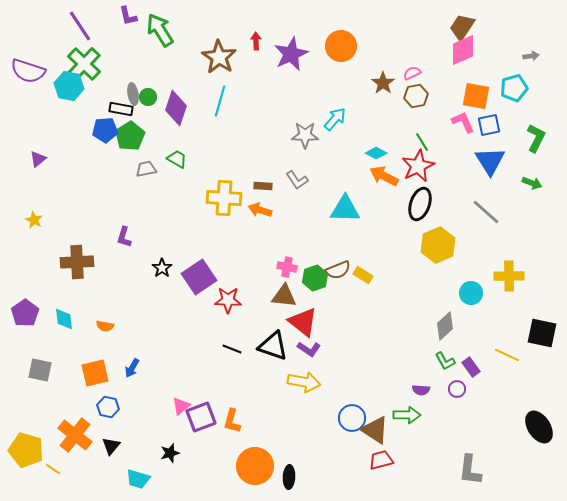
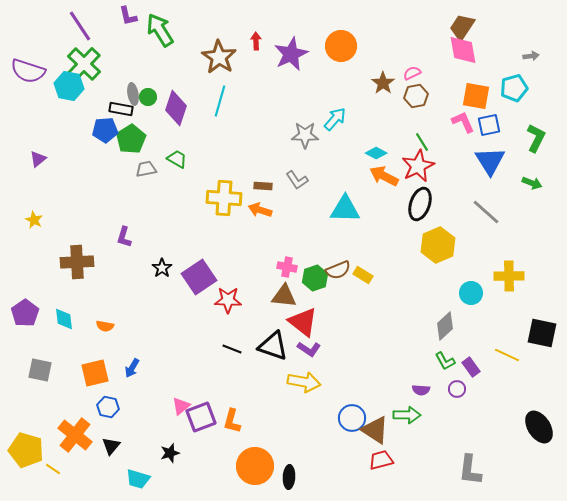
pink diamond at (463, 50): rotated 76 degrees counterclockwise
green pentagon at (130, 136): moved 1 px right, 3 px down
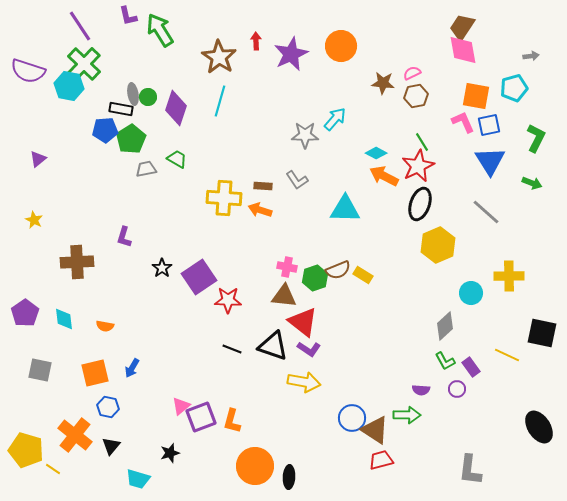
brown star at (383, 83): rotated 30 degrees counterclockwise
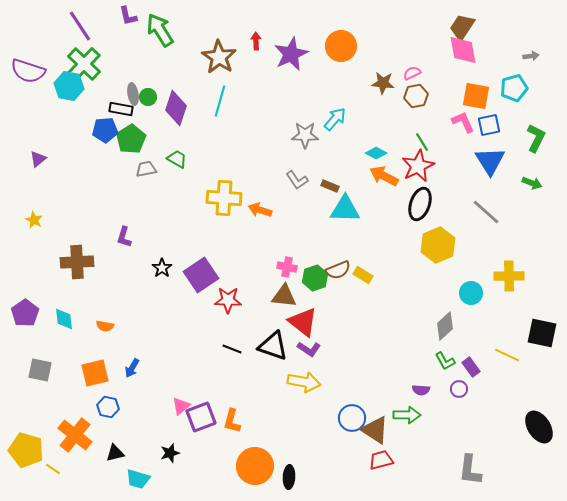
brown rectangle at (263, 186): moved 67 px right; rotated 18 degrees clockwise
purple square at (199, 277): moved 2 px right, 2 px up
purple circle at (457, 389): moved 2 px right
black triangle at (111, 446): moved 4 px right, 7 px down; rotated 36 degrees clockwise
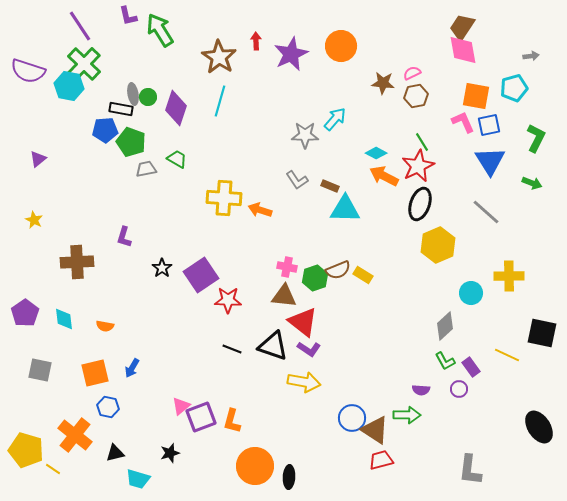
green pentagon at (131, 139): moved 3 px down; rotated 20 degrees counterclockwise
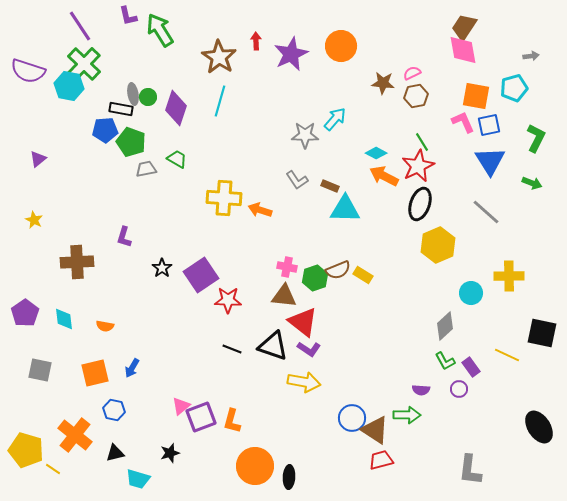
brown trapezoid at (462, 27): moved 2 px right
blue hexagon at (108, 407): moved 6 px right, 3 px down
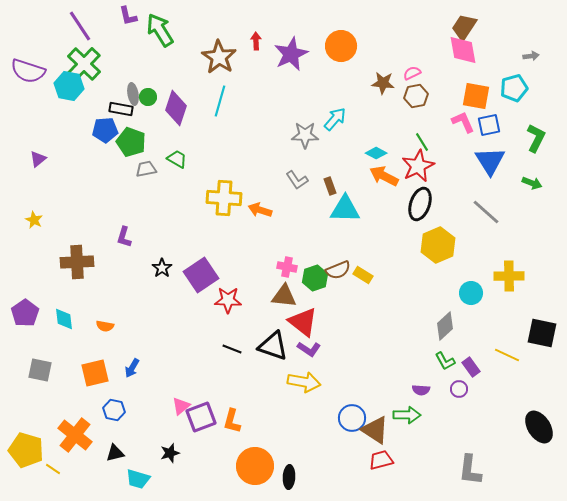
brown rectangle at (330, 186): rotated 48 degrees clockwise
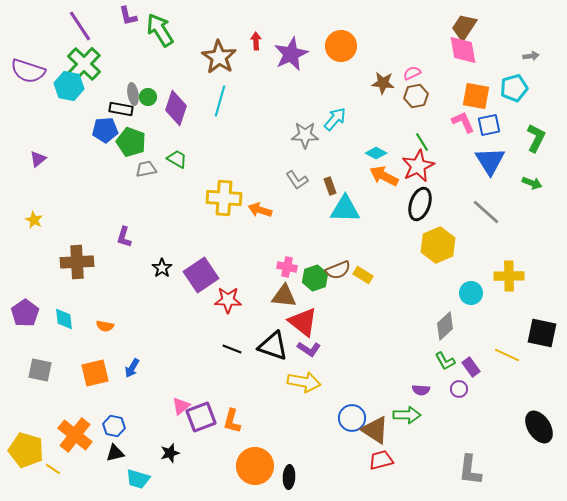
blue hexagon at (114, 410): moved 16 px down
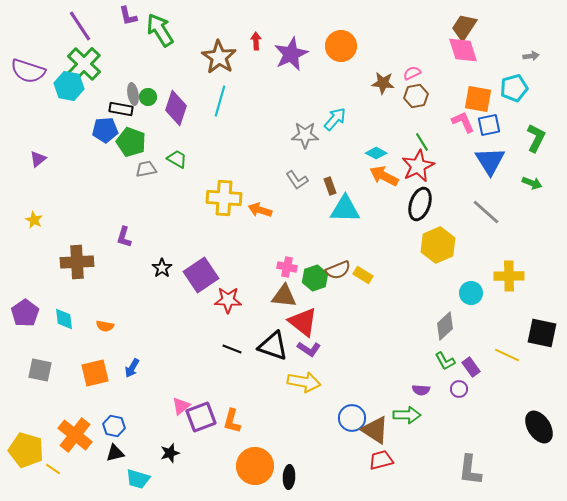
pink diamond at (463, 50): rotated 8 degrees counterclockwise
orange square at (476, 96): moved 2 px right, 3 px down
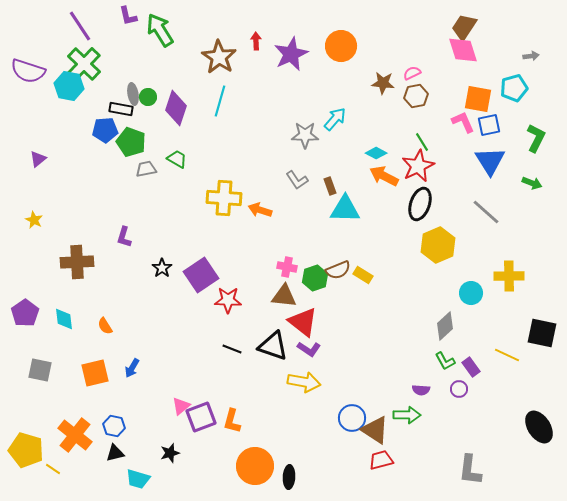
orange semicircle at (105, 326): rotated 48 degrees clockwise
